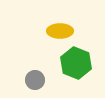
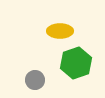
green hexagon: rotated 20 degrees clockwise
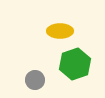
green hexagon: moved 1 px left, 1 px down
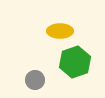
green hexagon: moved 2 px up
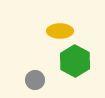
green hexagon: moved 1 px up; rotated 12 degrees counterclockwise
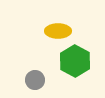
yellow ellipse: moved 2 px left
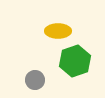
green hexagon: rotated 12 degrees clockwise
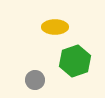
yellow ellipse: moved 3 px left, 4 px up
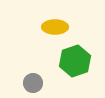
gray circle: moved 2 px left, 3 px down
